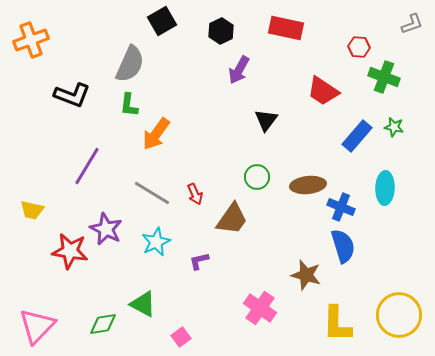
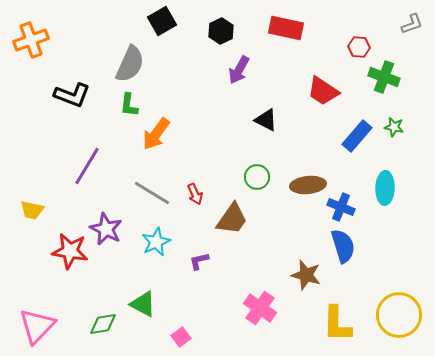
black triangle: rotated 40 degrees counterclockwise
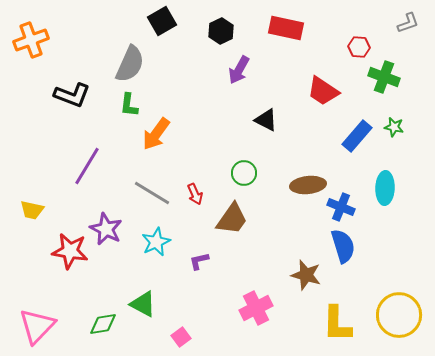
gray L-shape: moved 4 px left, 1 px up
green circle: moved 13 px left, 4 px up
pink cross: moved 4 px left; rotated 28 degrees clockwise
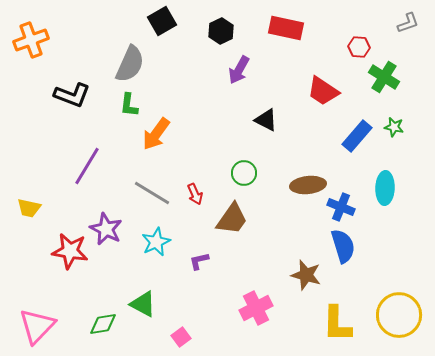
green cross: rotated 12 degrees clockwise
yellow trapezoid: moved 3 px left, 2 px up
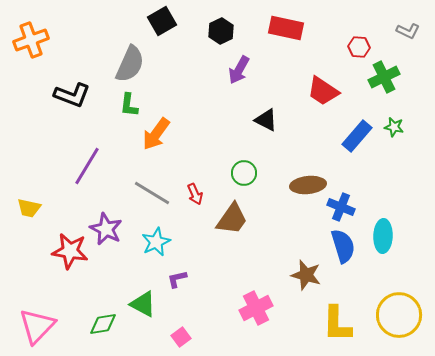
gray L-shape: moved 8 px down; rotated 45 degrees clockwise
green cross: rotated 32 degrees clockwise
cyan ellipse: moved 2 px left, 48 px down
purple L-shape: moved 22 px left, 18 px down
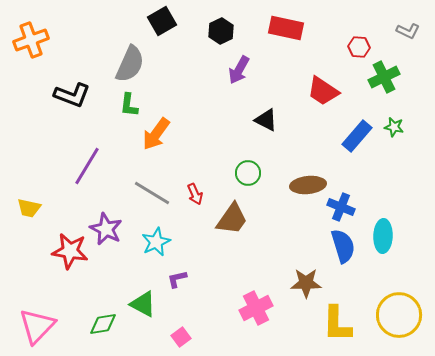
green circle: moved 4 px right
brown star: moved 8 px down; rotated 16 degrees counterclockwise
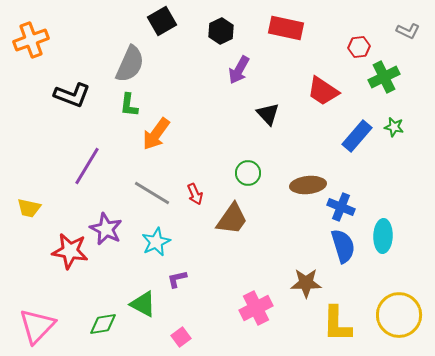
red hexagon: rotated 10 degrees counterclockwise
black triangle: moved 2 px right, 6 px up; rotated 20 degrees clockwise
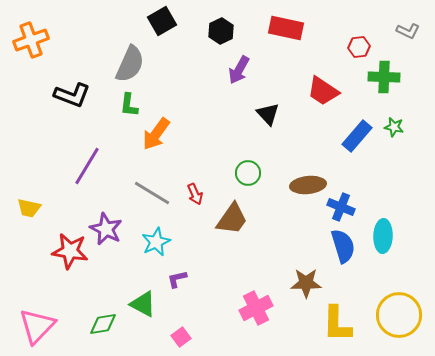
green cross: rotated 28 degrees clockwise
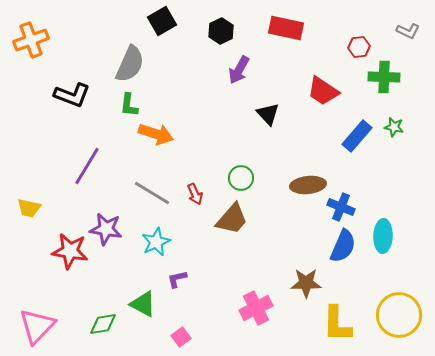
orange arrow: rotated 108 degrees counterclockwise
green circle: moved 7 px left, 5 px down
brown trapezoid: rotated 6 degrees clockwise
purple star: rotated 16 degrees counterclockwise
blue semicircle: rotated 40 degrees clockwise
